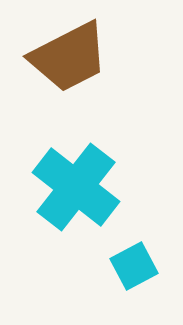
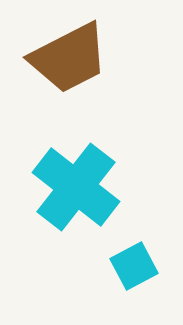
brown trapezoid: moved 1 px down
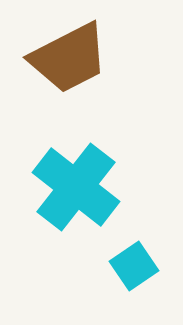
cyan square: rotated 6 degrees counterclockwise
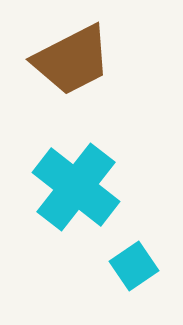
brown trapezoid: moved 3 px right, 2 px down
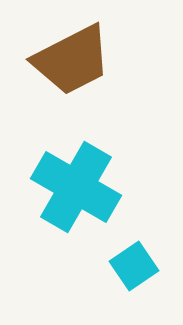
cyan cross: rotated 8 degrees counterclockwise
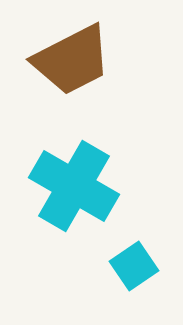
cyan cross: moved 2 px left, 1 px up
